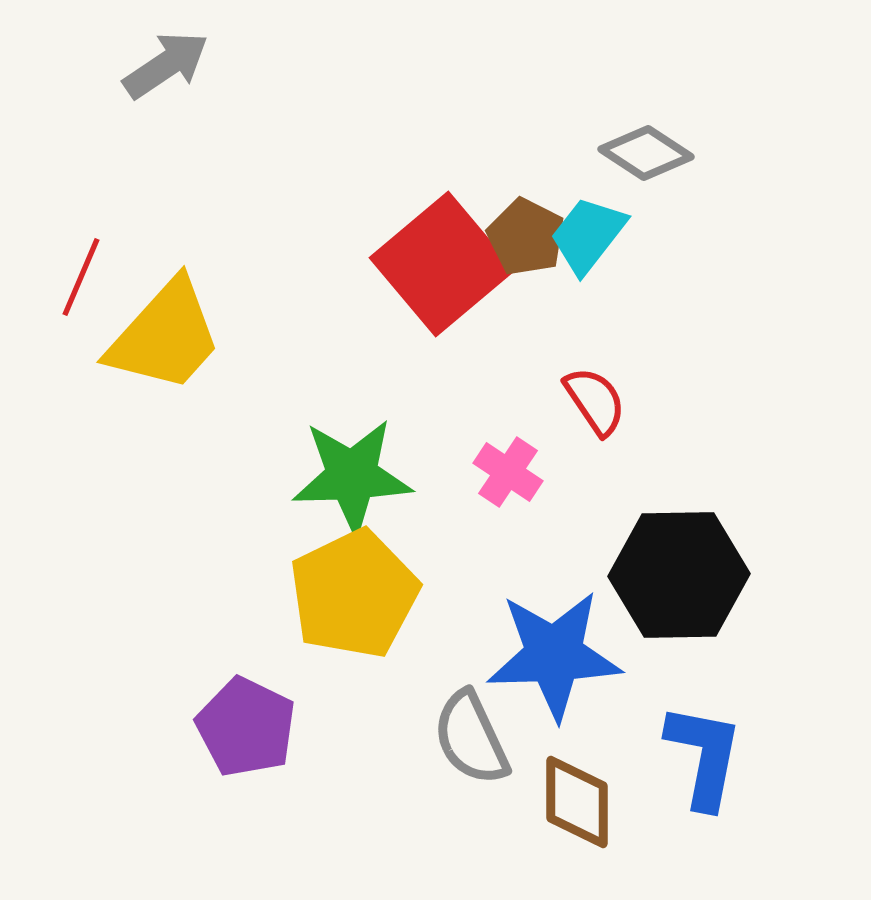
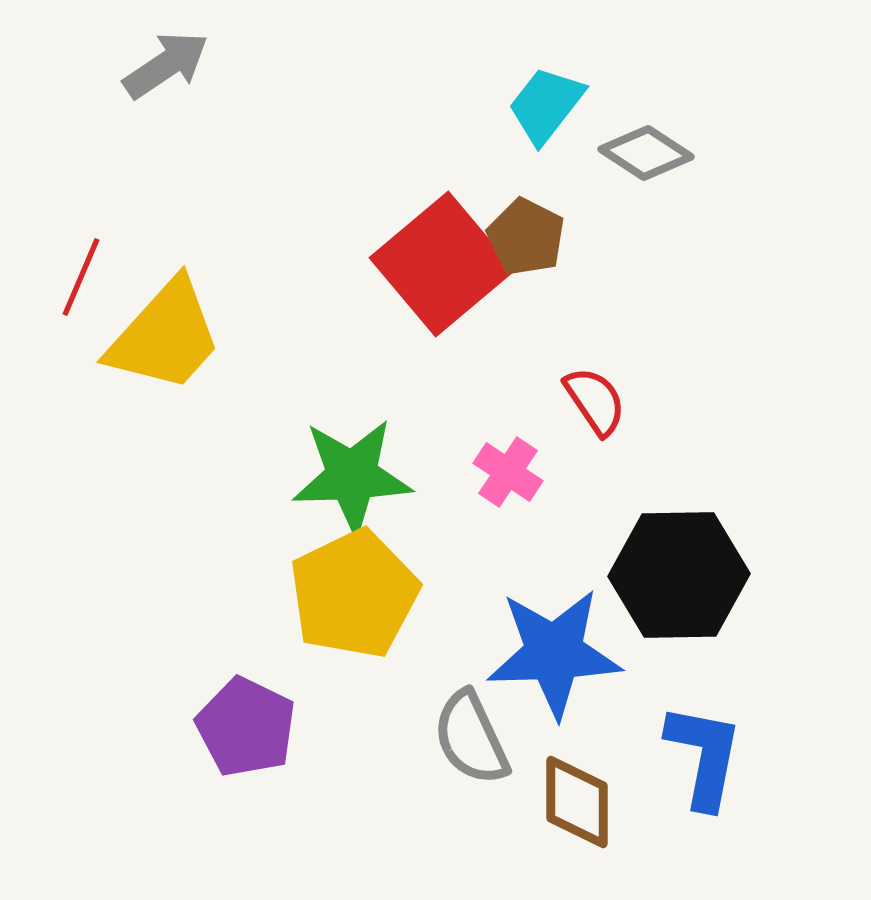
cyan trapezoid: moved 42 px left, 130 px up
blue star: moved 2 px up
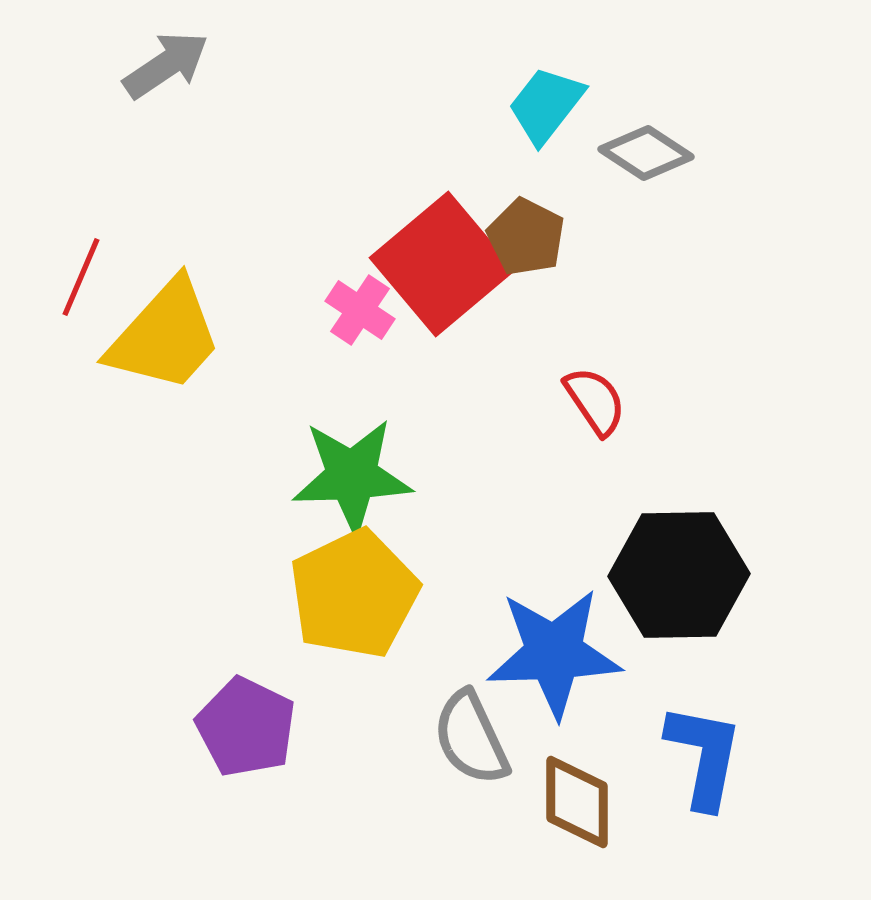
pink cross: moved 148 px left, 162 px up
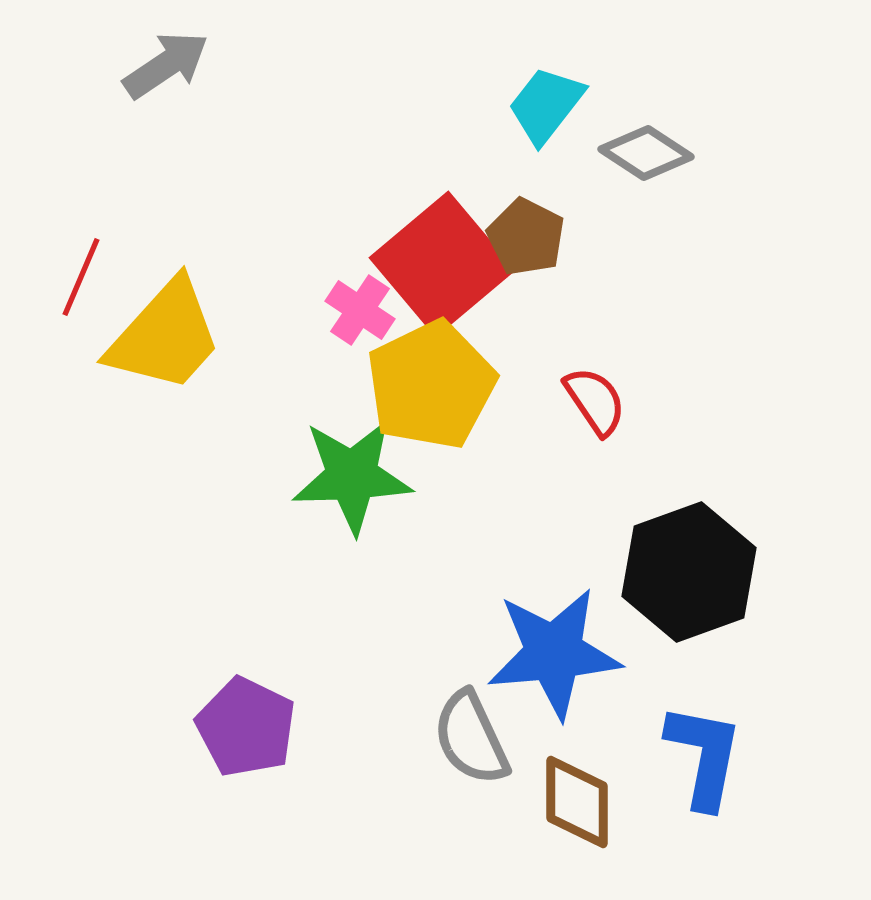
black hexagon: moved 10 px right, 3 px up; rotated 19 degrees counterclockwise
yellow pentagon: moved 77 px right, 209 px up
blue star: rotated 3 degrees counterclockwise
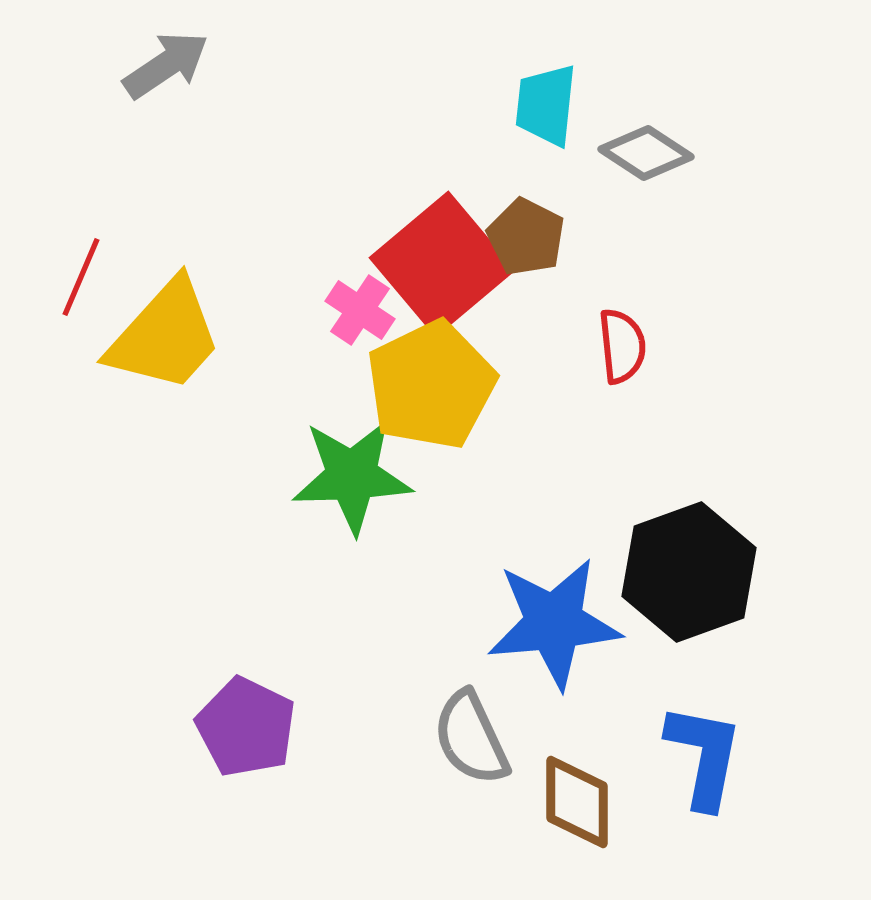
cyan trapezoid: rotated 32 degrees counterclockwise
red semicircle: moved 27 px right, 55 px up; rotated 28 degrees clockwise
blue star: moved 30 px up
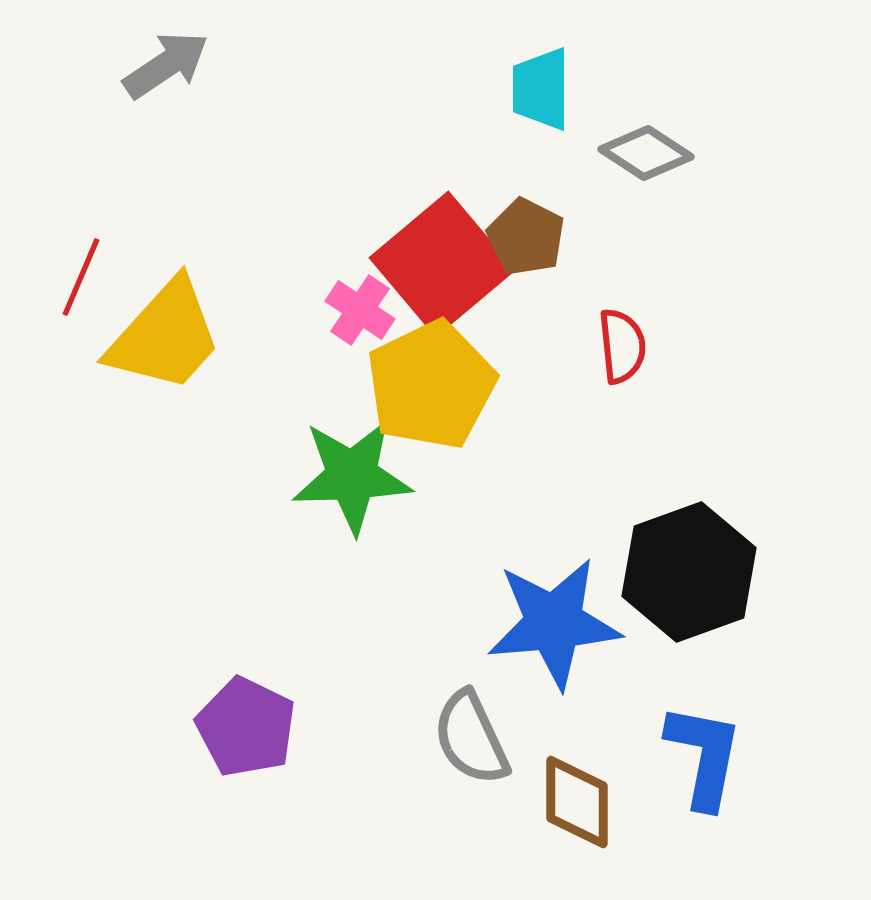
cyan trapezoid: moved 5 px left, 16 px up; rotated 6 degrees counterclockwise
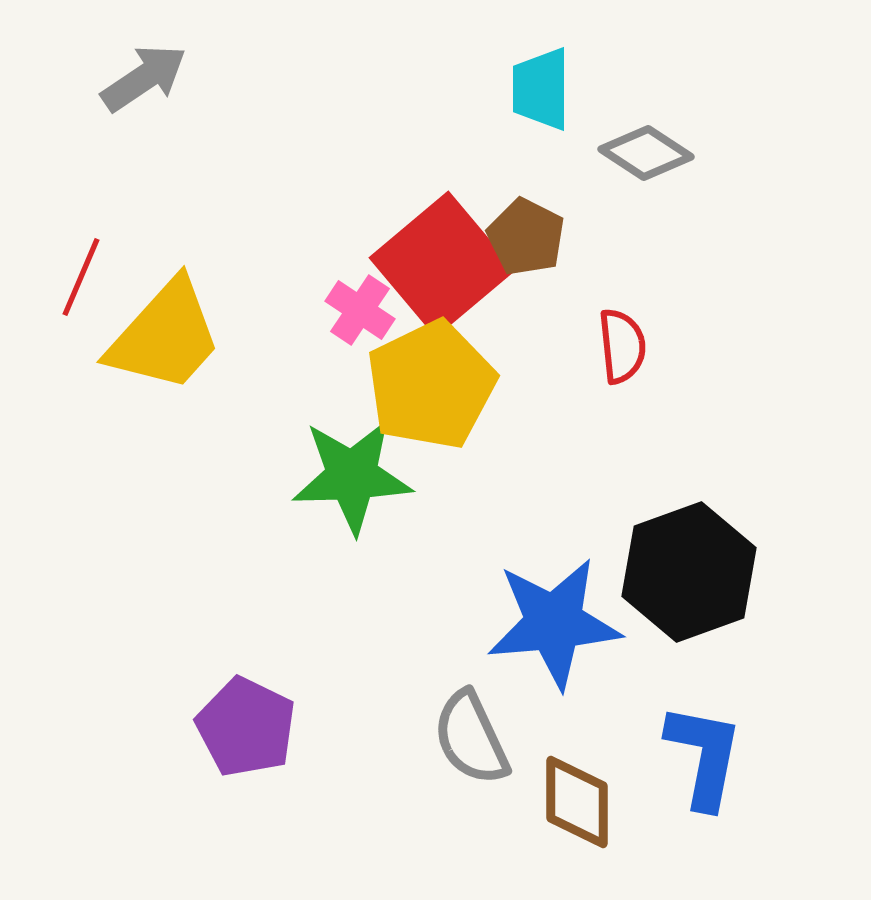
gray arrow: moved 22 px left, 13 px down
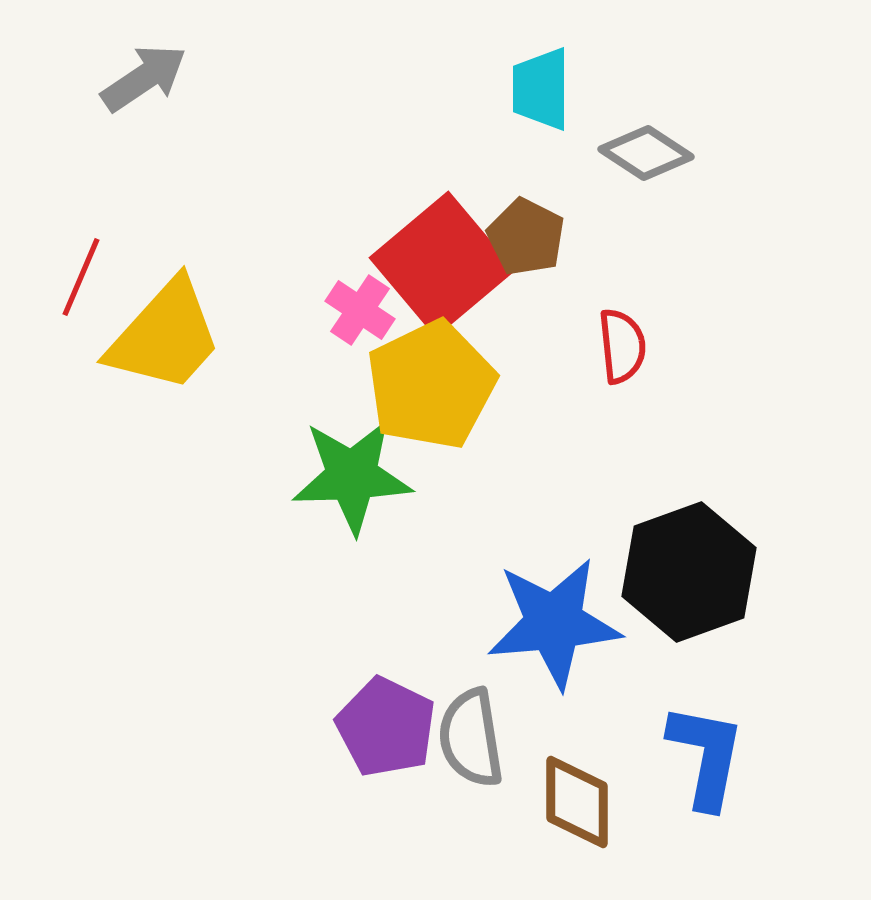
purple pentagon: moved 140 px right
gray semicircle: rotated 16 degrees clockwise
blue L-shape: moved 2 px right
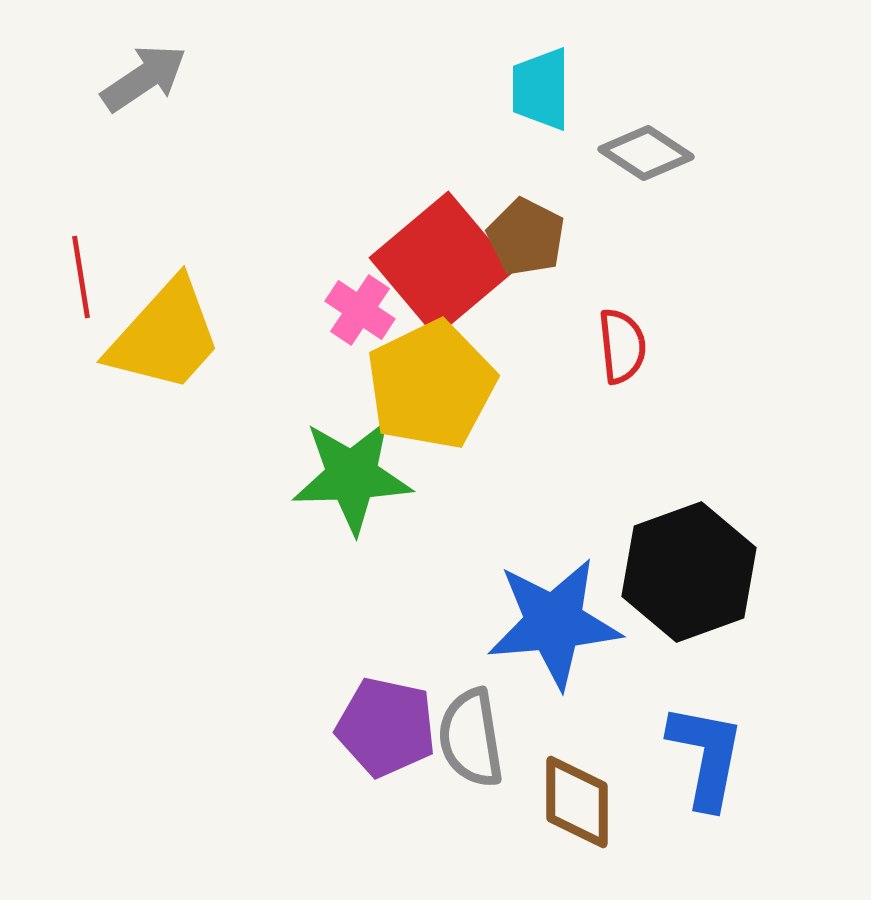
red line: rotated 32 degrees counterclockwise
purple pentagon: rotated 14 degrees counterclockwise
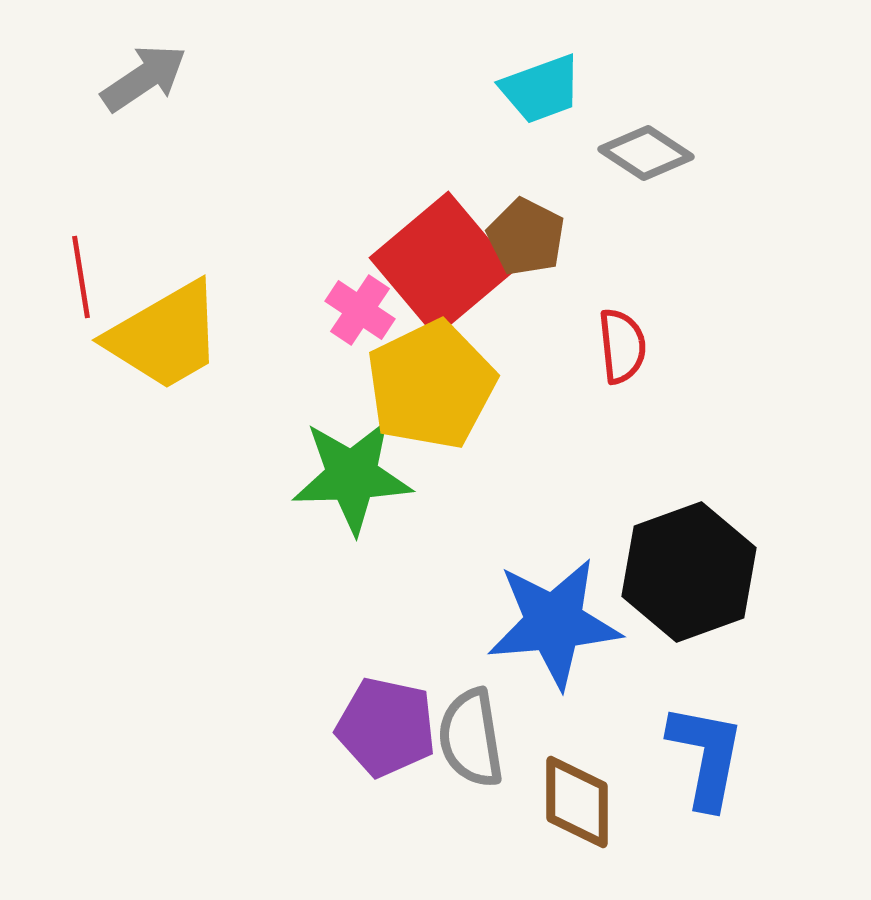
cyan trapezoid: rotated 110 degrees counterclockwise
yellow trapezoid: rotated 18 degrees clockwise
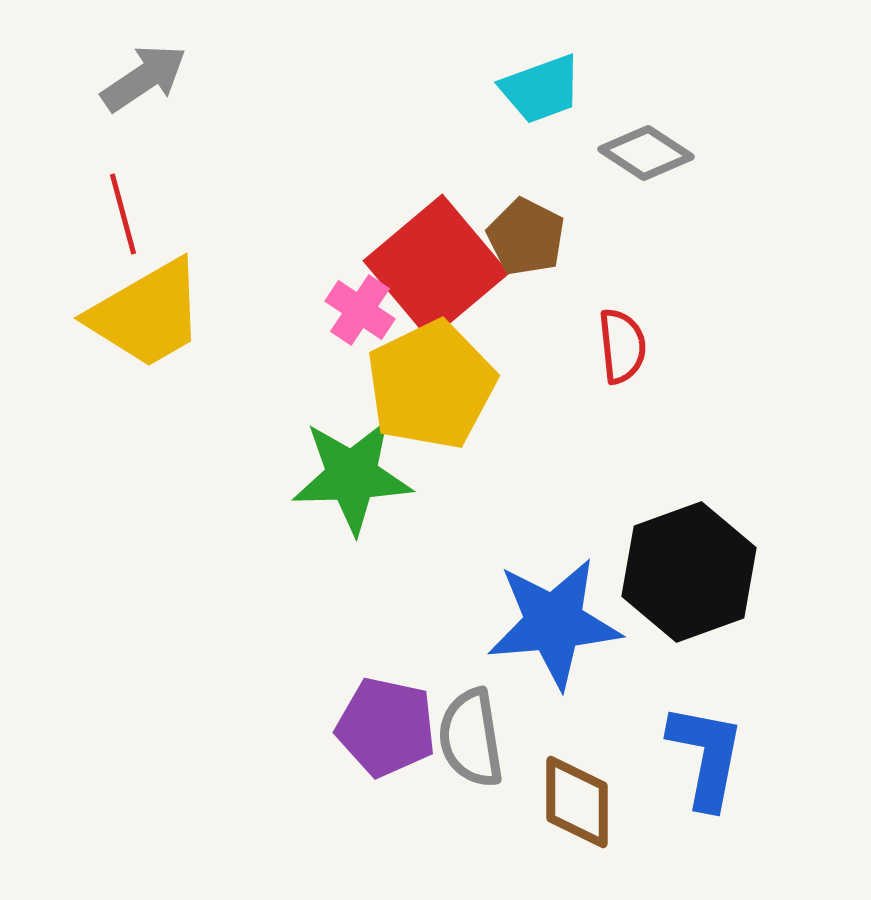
red square: moved 6 px left, 3 px down
red line: moved 42 px right, 63 px up; rotated 6 degrees counterclockwise
yellow trapezoid: moved 18 px left, 22 px up
